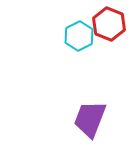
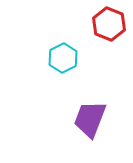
cyan hexagon: moved 16 px left, 22 px down
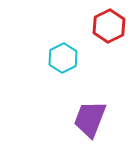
red hexagon: moved 2 px down; rotated 12 degrees clockwise
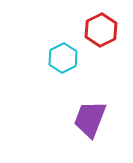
red hexagon: moved 8 px left, 4 px down
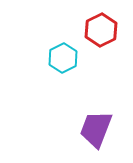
purple trapezoid: moved 6 px right, 10 px down
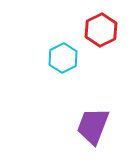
purple trapezoid: moved 3 px left, 3 px up
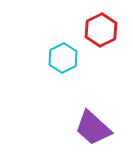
purple trapezoid: moved 2 px down; rotated 69 degrees counterclockwise
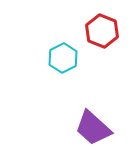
red hexagon: moved 1 px right, 1 px down; rotated 12 degrees counterclockwise
